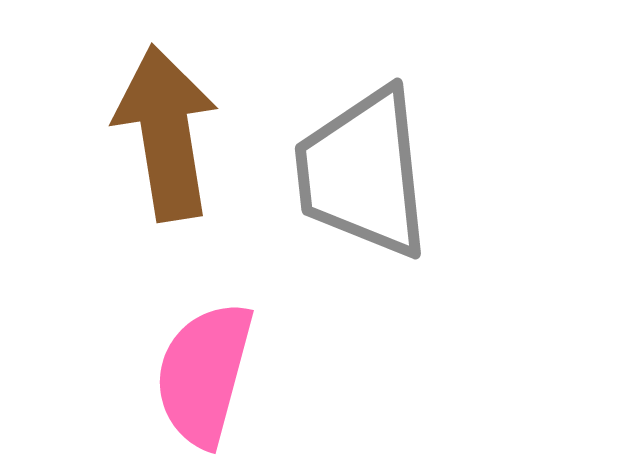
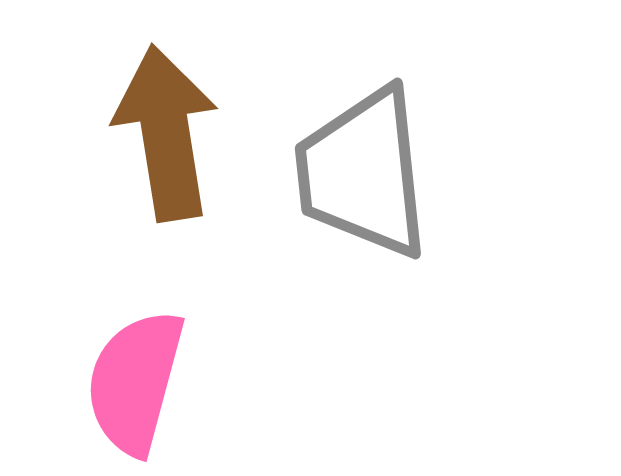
pink semicircle: moved 69 px left, 8 px down
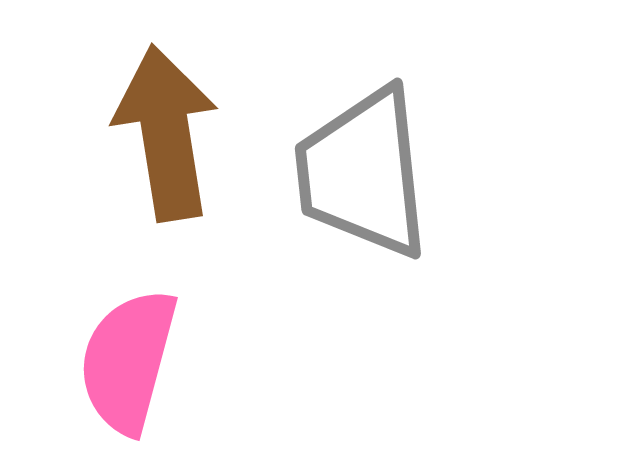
pink semicircle: moved 7 px left, 21 px up
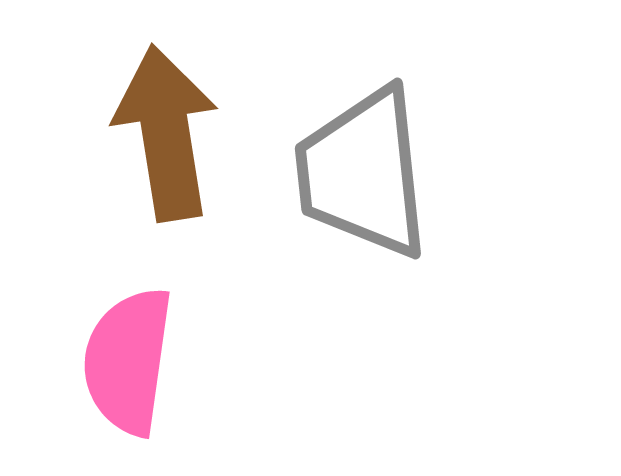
pink semicircle: rotated 7 degrees counterclockwise
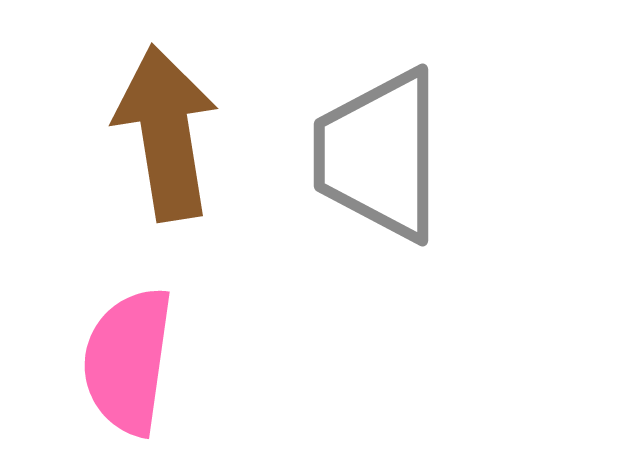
gray trapezoid: moved 16 px right, 18 px up; rotated 6 degrees clockwise
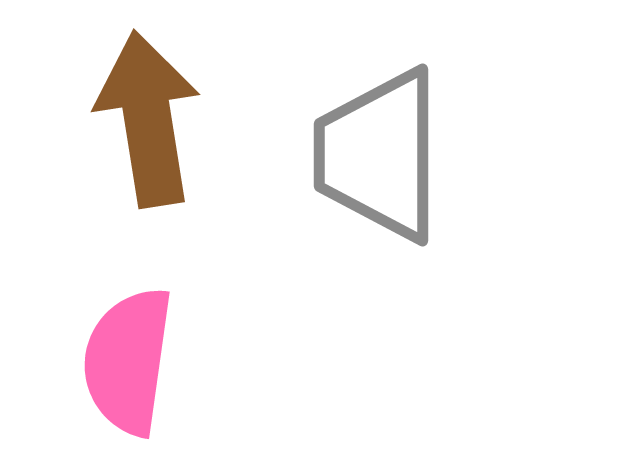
brown arrow: moved 18 px left, 14 px up
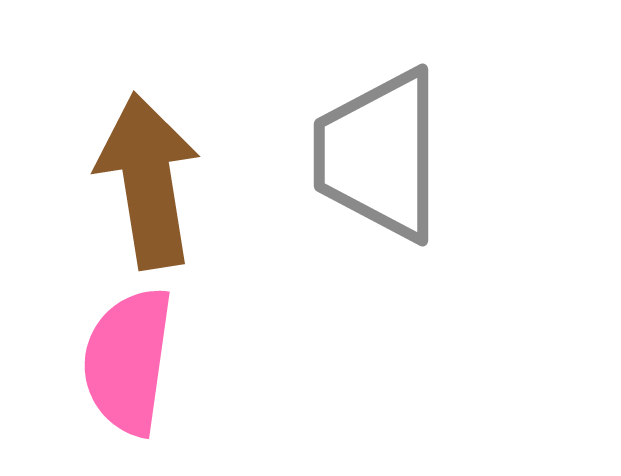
brown arrow: moved 62 px down
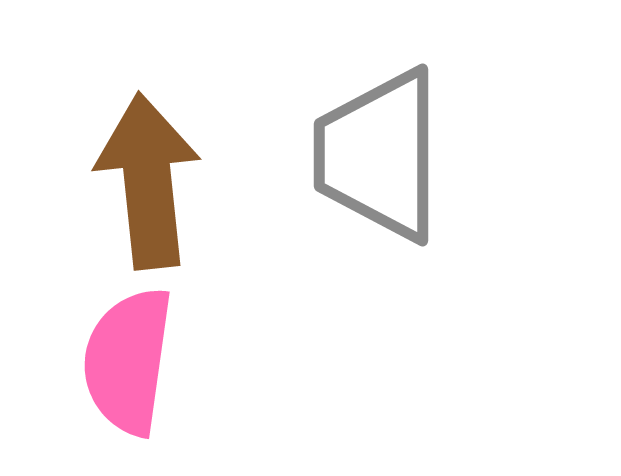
brown arrow: rotated 3 degrees clockwise
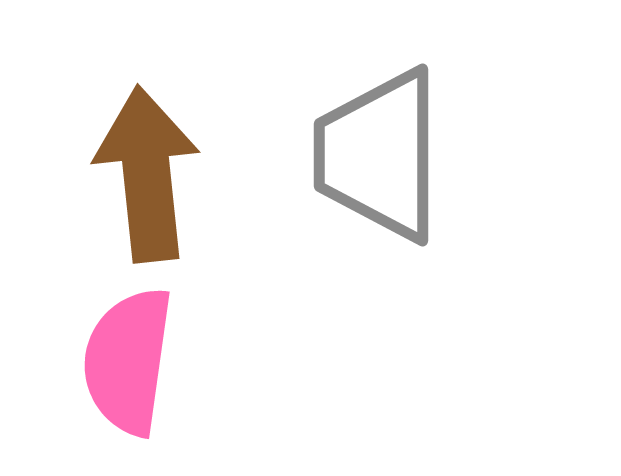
brown arrow: moved 1 px left, 7 px up
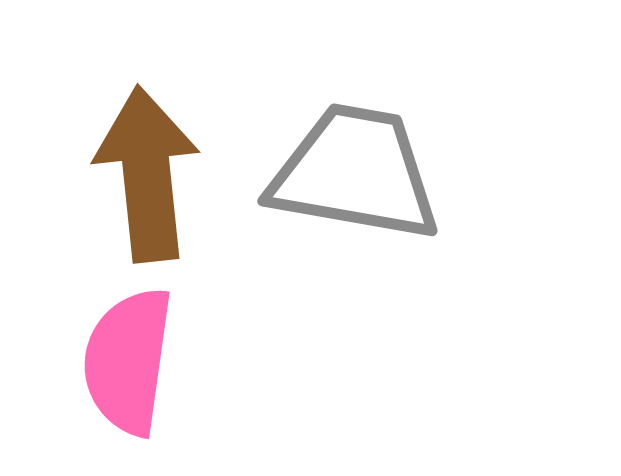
gray trapezoid: moved 24 px left, 18 px down; rotated 100 degrees clockwise
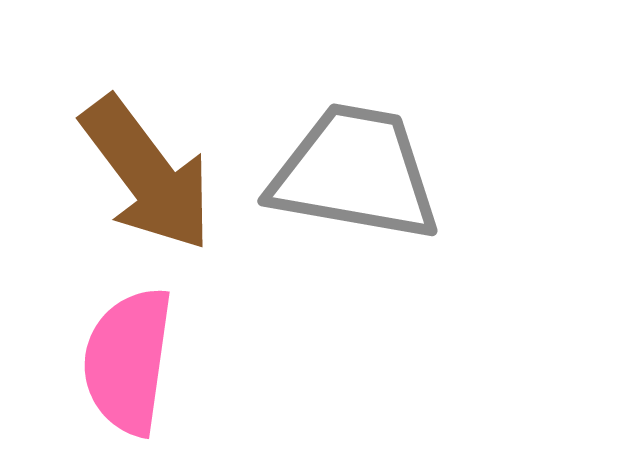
brown arrow: rotated 149 degrees clockwise
